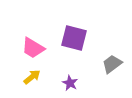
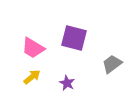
purple star: moved 3 px left
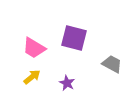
pink trapezoid: moved 1 px right
gray trapezoid: rotated 65 degrees clockwise
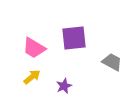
purple square: rotated 20 degrees counterclockwise
gray trapezoid: moved 2 px up
purple star: moved 3 px left, 3 px down; rotated 21 degrees clockwise
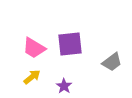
purple square: moved 4 px left, 6 px down
gray trapezoid: rotated 115 degrees clockwise
purple star: rotated 14 degrees counterclockwise
